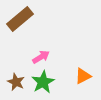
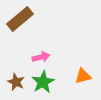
pink arrow: rotated 18 degrees clockwise
orange triangle: rotated 12 degrees clockwise
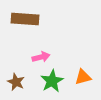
brown rectangle: moved 5 px right; rotated 44 degrees clockwise
orange triangle: moved 1 px down
green star: moved 9 px right, 1 px up
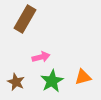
brown rectangle: rotated 64 degrees counterclockwise
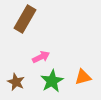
pink arrow: rotated 12 degrees counterclockwise
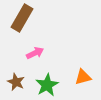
brown rectangle: moved 3 px left, 1 px up
pink arrow: moved 6 px left, 4 px up
green star: moved 5 px left, 4 px down
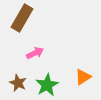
orange triangle: rotated 18 degrees counterclockwise
brown star: moved 2 px right, 1 px down
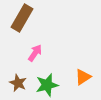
pink arrow: rotated 30 degrees counterclockwise
green star: rotated 15 degrees clockwise
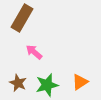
pink arrow: moved 1 px left, 1 px up; rotated 84 degrees counterclockwise
orange triangle: moved 3 px left, 5 px down
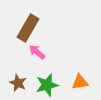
brown rectangle: moved 6 px right, 10 px down
pink arrow: moved 3 px right
orange triangle: rotated 24 degrees clockwise
